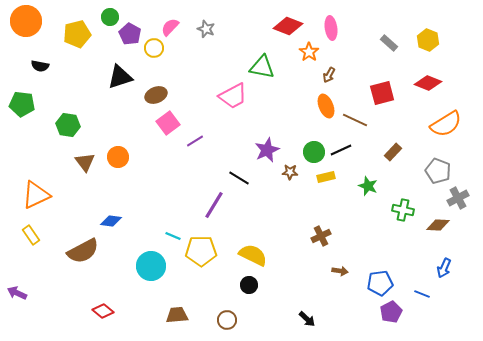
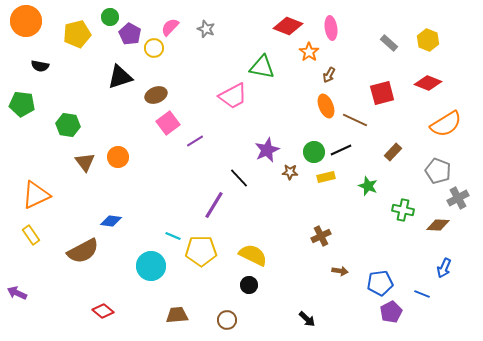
black line at (239, 178): rotated 15 degrees clockwise
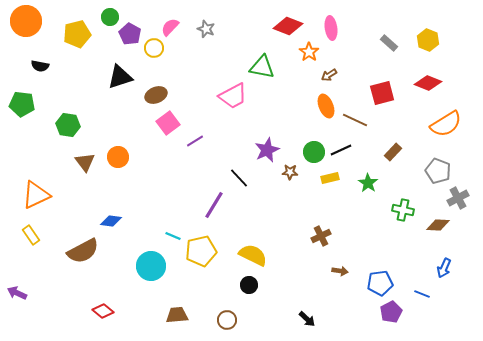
brown arrow at (329, 75): rotated 28 degrees clockwise
yellow rectangle at (326, 177): moved 4 px right, 1 px down
green star at (368, 186): moved 3 px up; rotated 12 degrees clockwise
yellow pentagon at (201, 251): rotated 12 degrees counterclockwise
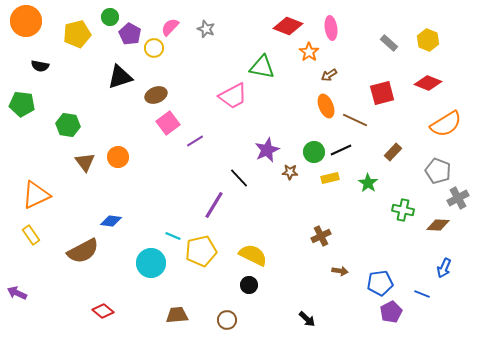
cyan circle at (151, 266): moved 3 px up
